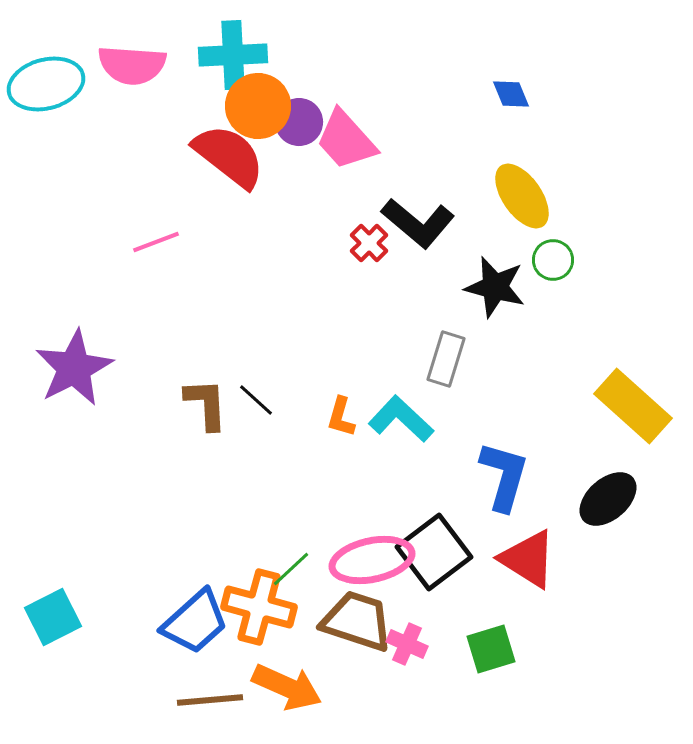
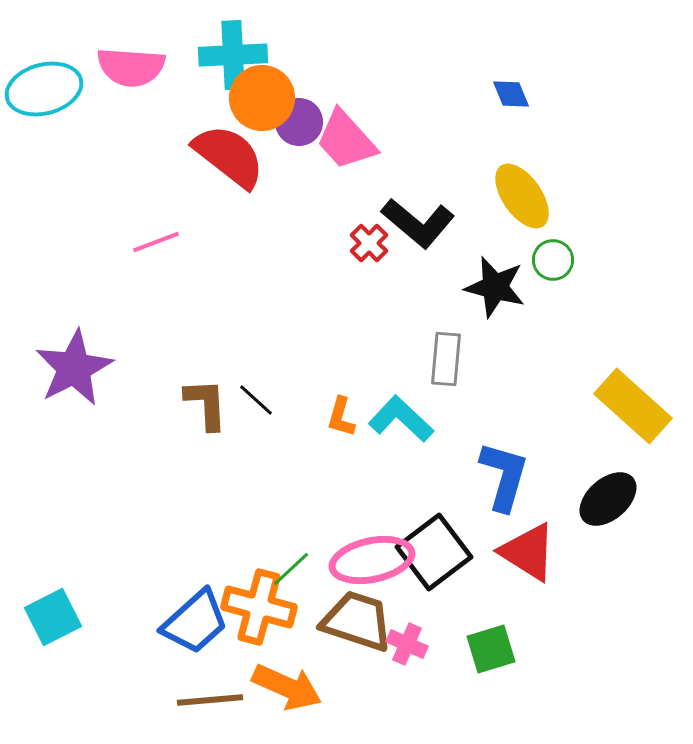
pink semicircle: moved 1 px left, 2 px down
cyan ellipse: moved 2 px left, 5 px down
orange circle: moved 4 px right, 8 px up
gray rectangle: rotated 12 degrees counterclockwise
red triangle: moved 7 px up
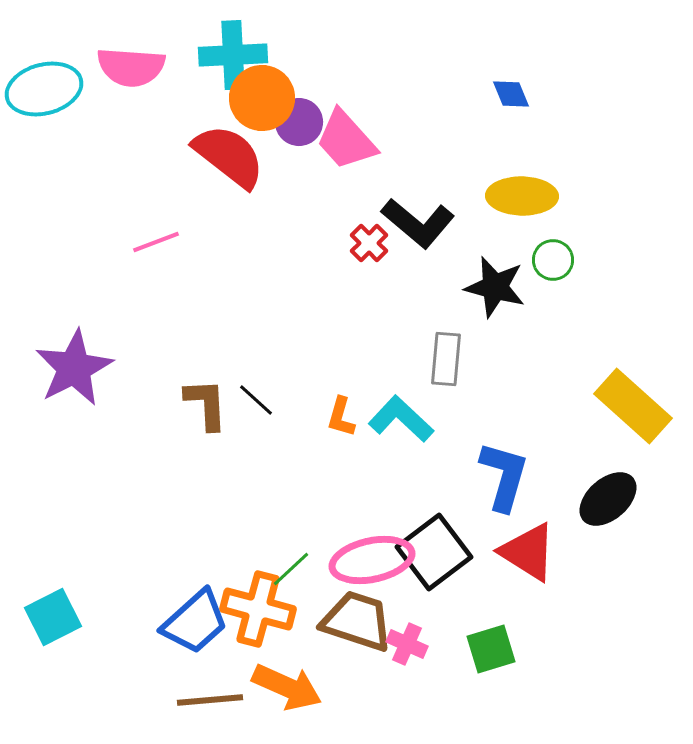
yellow ellipse: rotated 54 degrees counterclockwise
orange cross: moved 1 px left, 2 px down
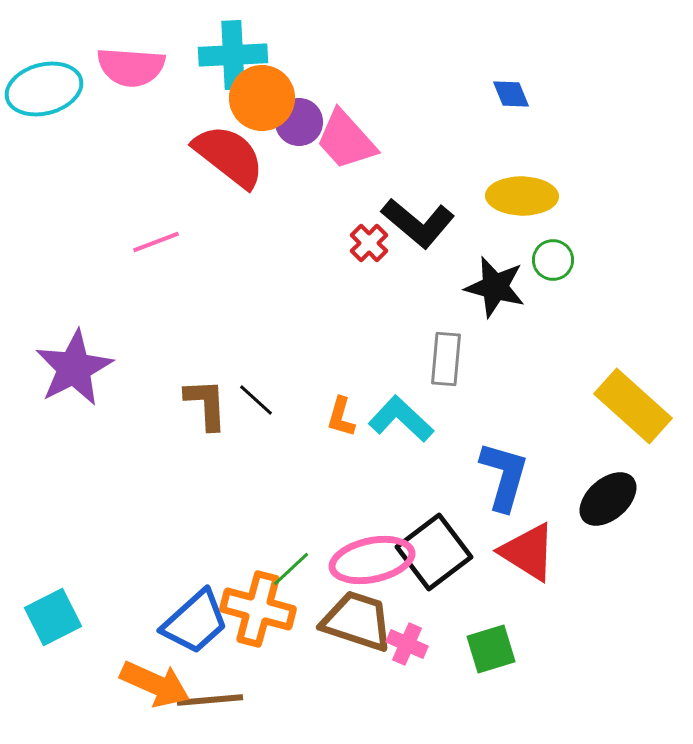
orange arrow: moved 132 px left, 3 px up
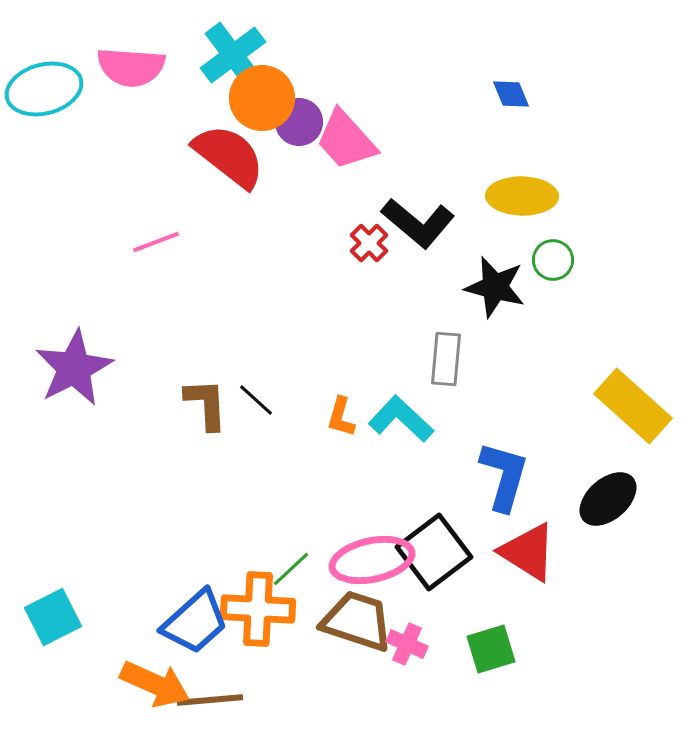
cyan cross: rotated 34 degrees counterclockwise
orange cross: rotated 12 degrees counterclockwise
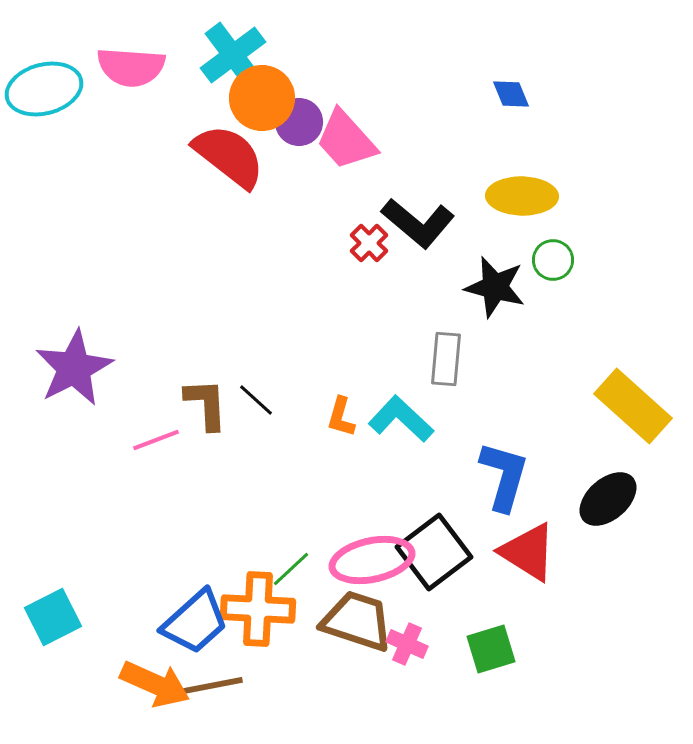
pink line: moved 198 px down
brown line: moved 14 px up; rotated 6 degrees counterclockwise
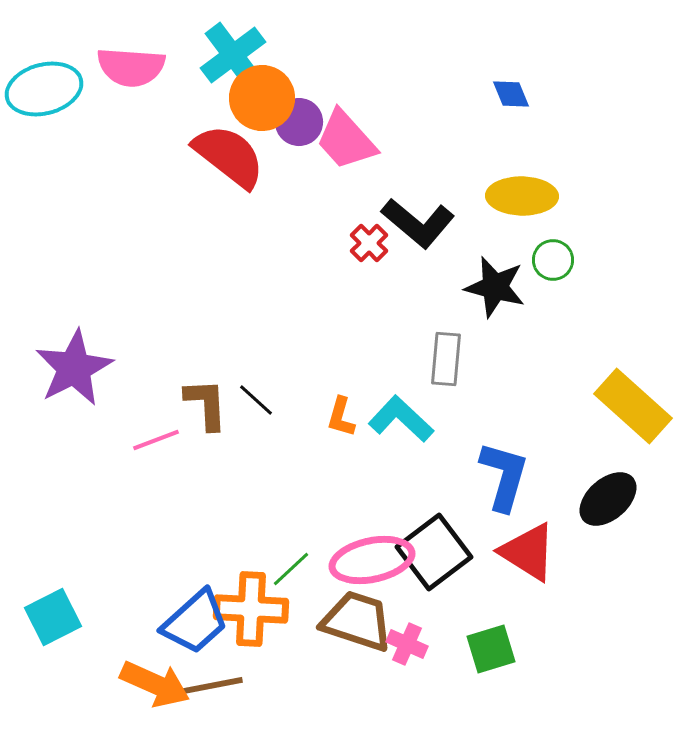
orange cross: moved 7 px left
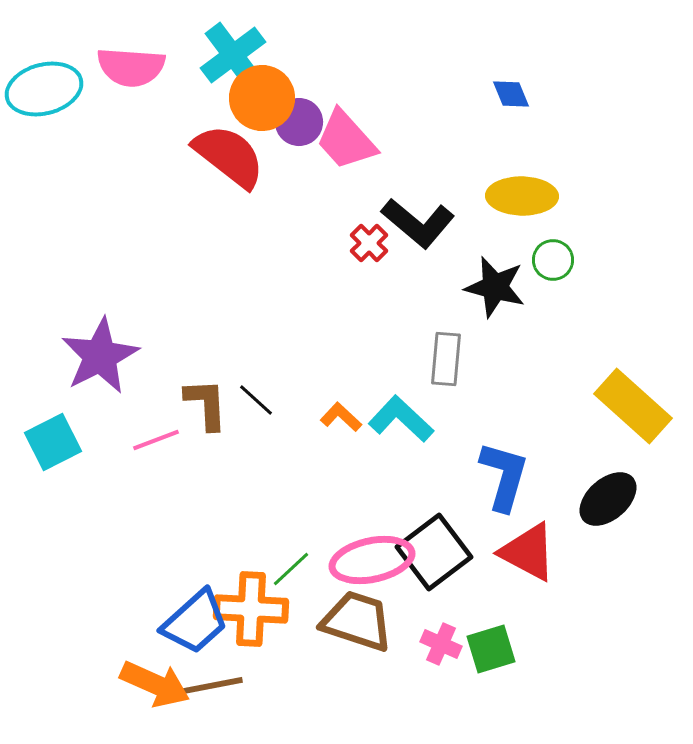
purple star: moved 26 px right, 12 px up
orange L-shape: rotated 117 degrees clockwise
red triangle: rotated 4 degrees counterclockwise
cyan square: moved 175 px up
pink cross: moved 34 px right
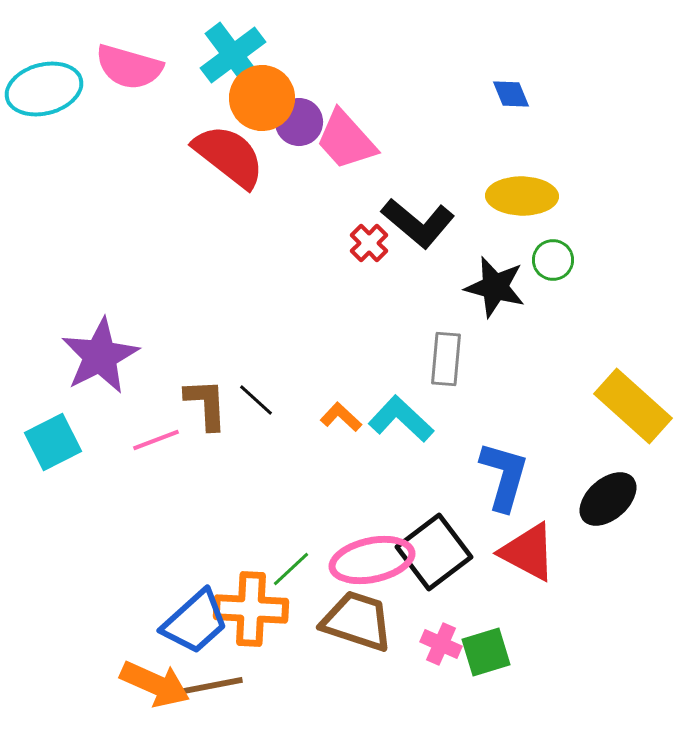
pink semicircle: moved 2 px left; rotated 12 degrees clockwise
green square: moved 5 px left, 3 px down
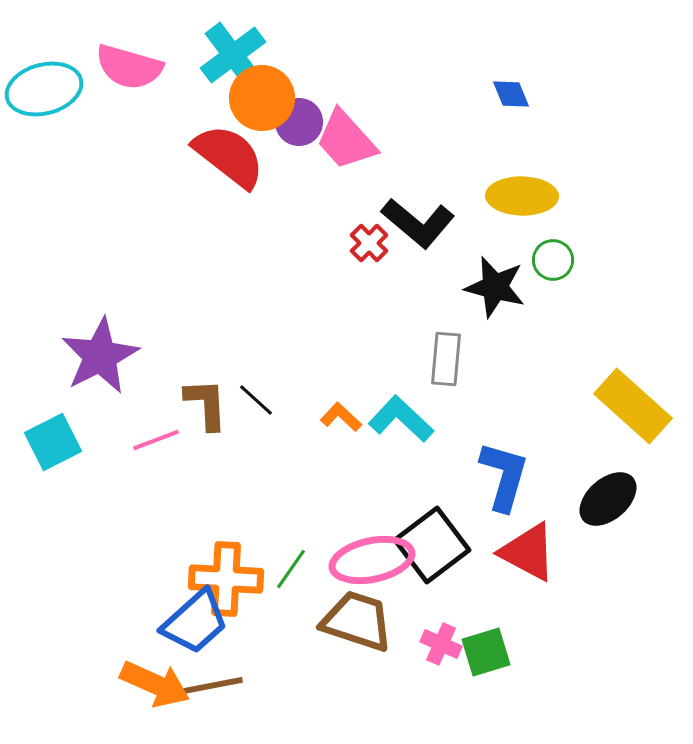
black square: moved 2 px left, 7 px up
green line: rotated 12 degrees counterclockwise
orange cross: moved 25 px left, 30 px up
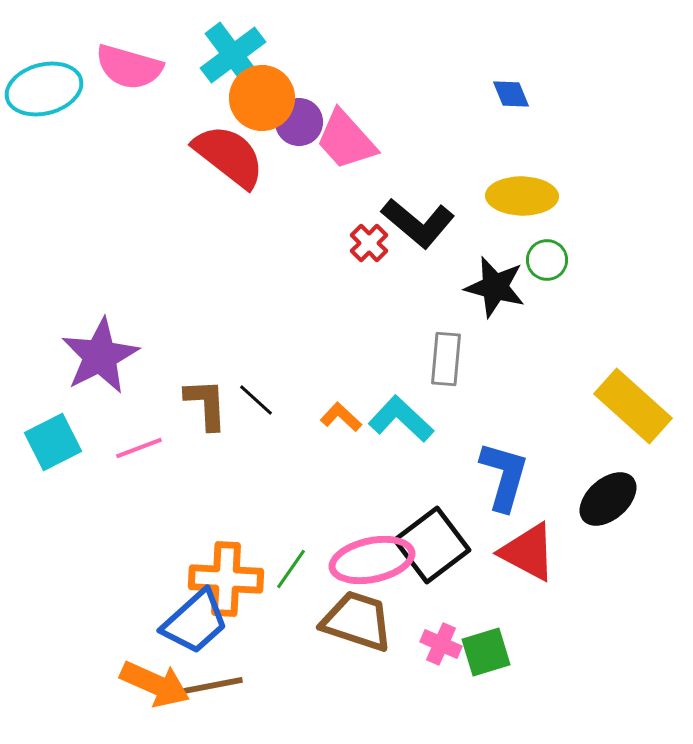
green circle: moved 6 px left
pink line: moved 17 px left, 8 px down
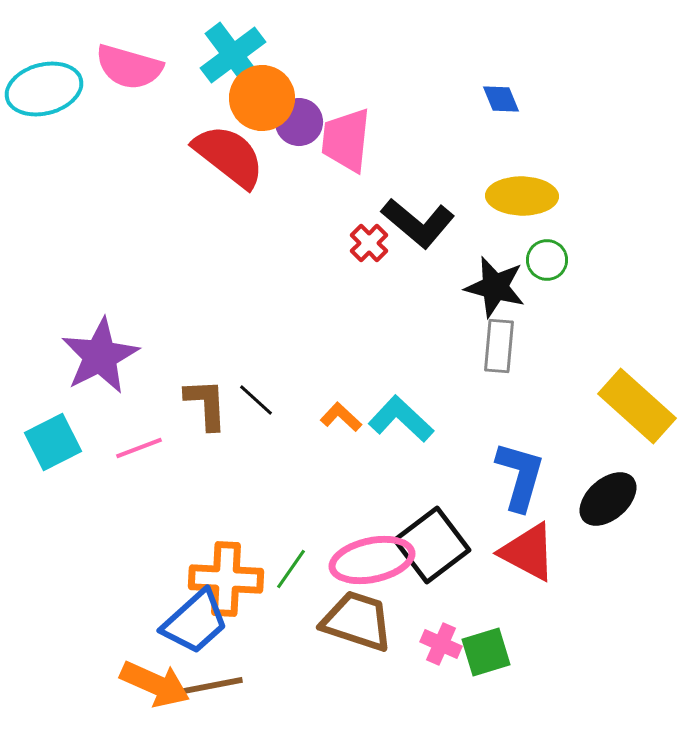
blue diamond: moved 10 px left, 5 px down
pink trapezoid: rotated 48 degrees clockwise
gray rectangle: moved 53 px right, 13 px up
yellow rectangle: moved 4 px right
blue L-shape: moved 16 px right
